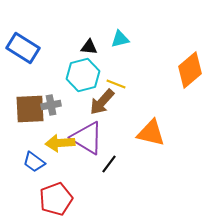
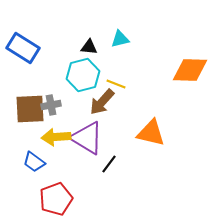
orange diamond: rotated 42 degrees clockwise
yellow arrow: moved 4 px left, 6 px up
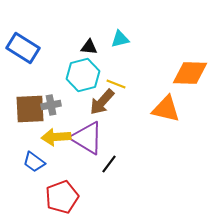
orange diamond: moved 3 px down
orange triangle: moved 15 px right, 24 px up
red pentagon: moved 6 px right, 2 px up
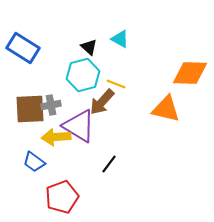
cyan triangle: rotated 42 degrees clockwise
black triangle: rotated 36 degrees clockwise
purple triangle: moved 8 px left, 12 px up
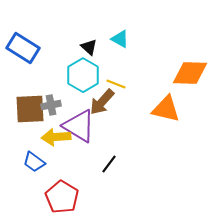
cyan hexagon: rotated 16 degrees counterclockwise
red pentagon: rotated 20 degrees counterclockwise
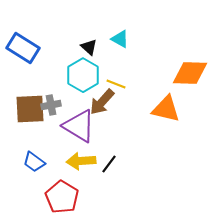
yellow arrow: moved 25 px right, 24 px down
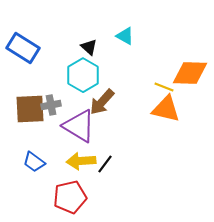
cyan triangle: moved 5 px right, 3 px up
yellow line: moved 48 px right, 3 px down
black line: moved 4 px left
red pentagon: moved 8 px right; rotated 28 degrees clockwise
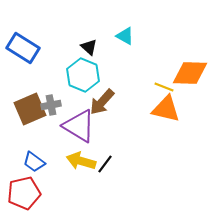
cyan hexagon: rotated 8 degrees counterclockwise
brown square: rotated 20 degrees counterclockwise
yellow arrow: rotated 20 degrees clockwise
red pentagon: moved 46 px left, 4 px up
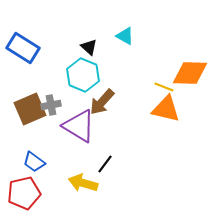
yellow arrow: moved 2 px right, 22 px down
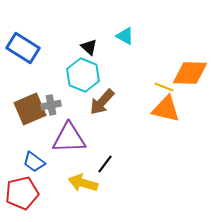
purple triangle: moved 10 px left, 12 px down; rotated 33 degrees counterclockwise
red pentagon: moved 2 px left
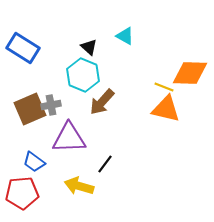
yellow arrow: moved 4 px left, 3 px down
red pentagon: rotated 8 degrees clockwise
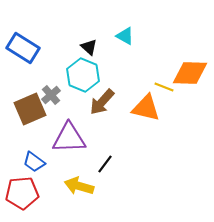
gray cross: moved 10 px up; rotated 30 degrees counterclockwise
orange triangle: moved 20 px left, 1 px up
